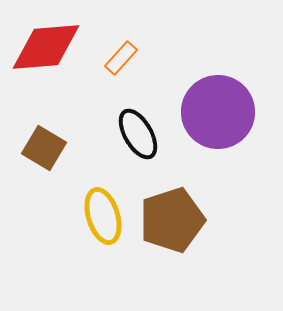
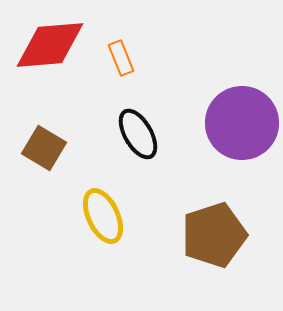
red diamond: moved 4 px right, 2 px up
orange rectangle: rotated 64 degrees counterclockwise
purple circle: moved 24 px right, 11 px down
yellow ellipse: rotated 8 degrees counterclockwise
brown pentagon: moved 42 px right, 15 px down
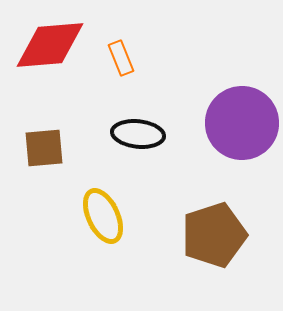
black ellipse: rotated 54 degrees counterclockwise
brown square: rotated 36 degrees counterclockwise
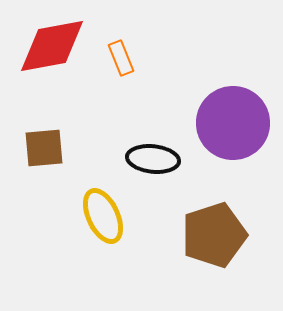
red diamond: moved 2 px right, 1 px down; rotated 6 degrees counterclockwise
purple circle: moved 9 px left
black ellipse: moved 15 px right, 25 px down
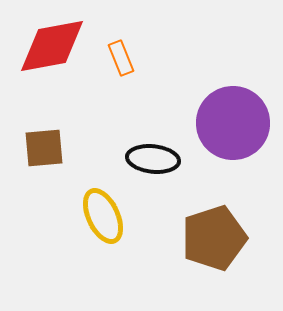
brown pentagon: moved 3 px down
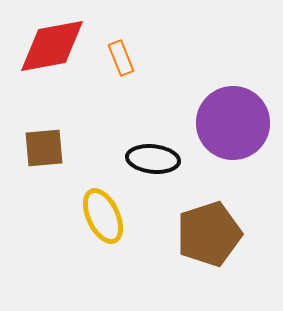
brown pentagon: moved 5 px left, 4 px up
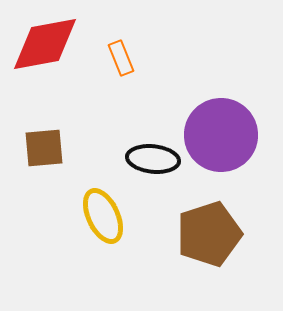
red diamond: moved 7 px left, 2 px up
purple circle: moved 12 px left, 12 px down
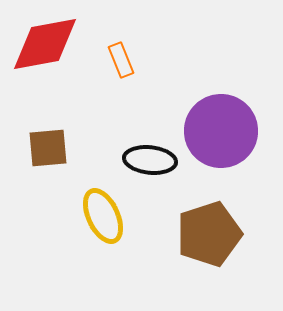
orange rectangle: moved 2 px down
purple circle: moved 4 px up
brown square: moved 4 px right
black ellipse: moved 3 px left, 1 px down
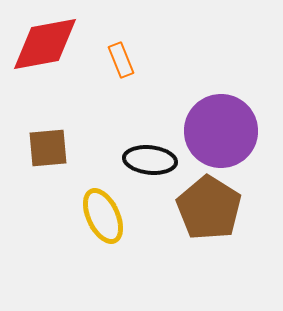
brown pentagon: moved 26 px up; rotated 22 degrees counterclockwise
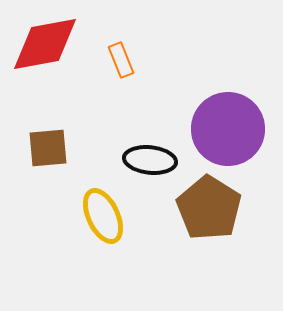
purple circle: moved 7 px right, 2 px up
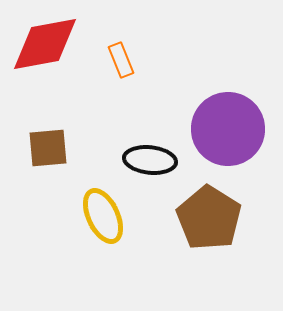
brown pentagon: moved 10 px down
